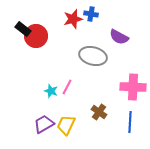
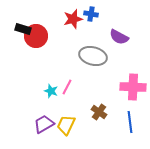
black rectangle: rotated 21 degrees counterclockwise
blue line: rotated 10 degrees counterclockwise
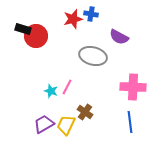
brown cross: moved 14 px left
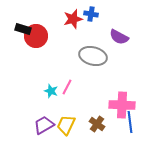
pink cross: moved 11 px left, 18 px down
brown cross: moved 12 px right, 12 px down
purple trapezoid: moved 1 px down
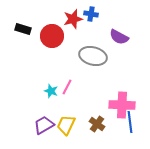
red circle: moved 16 px right
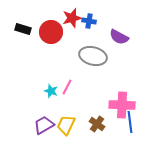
blue cross: moved 2 px left, 7 px down
red star: moved 1 px left, 1 px up
red circle: moved 1 px left, 4 px up
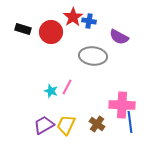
red star: moved 1 px right, 1 px up; rotated 18 degrees counterclockwise
gray ellipse: rotated 8 degrees counterclockwise
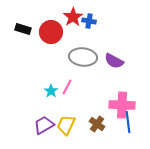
purple semicircle: moved 5 px left, 24 px down
gray ellipse: moved 10 px left, 1 px down
cyan star: rotated 16 degrees clockwise
blue line: moved 2 px left
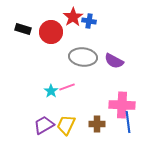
pink line: rotated 42 degrees clockwise
brown cross: rotated 35 degrees counterclockwise
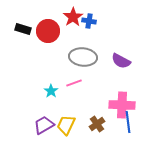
red circle: moved 3 px left, 1 px up
purple semicircle: moved 7 px right
pink line: moved 7 px right, 4 px up
brown cross: rotated 35 degrees counterclockwise
